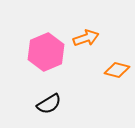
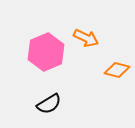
orange arrow: rotated 45 degrees clockwise
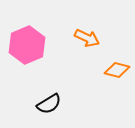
orange arrow: moved 1 px right
pink hexagon: moved 19 px left, 7 px up
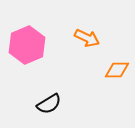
orange diamond: rotated 15 degrees counterclockwise
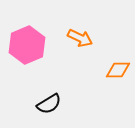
orange arrow: moved 7 px left
orange diamond: moved 1 px right
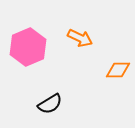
pink hexagon: moved 1 px right, 2 px down
black semicircle: moved 1 px right
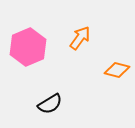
orange arrow: rotated 80 degrees counterclockwise
orange diamond: moved 1 px left; rotated 15 degrees clockwise
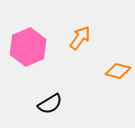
orange diamond: moved 1 px right, 1 px down
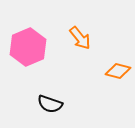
orange arrow: rotated 105 degrees clockwise
black semicircle: rotated 50 degrees clockwise
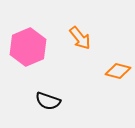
black semicircle: moved 2 px left, 3 px up
